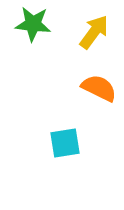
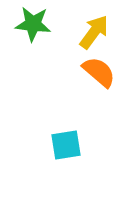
orange semicircle: moved 16 px up; rotated 15 degrees clockwise
cyan square: moved 1 px right, 2 px down
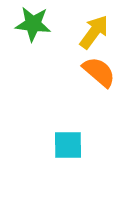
cyan square: moved 2 px right; rotated 8 degrees clockwise
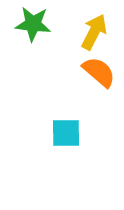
yellow arrow: rotated 9 degrees counterclockwise
cyan square: moved 2 px left, 12 px up
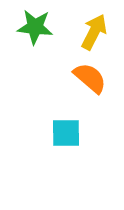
green star: moved 2 px right, 3 px down
orange semicircle: moved 9 px left, 6 px down
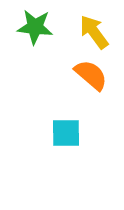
yellow arrow: rotated 63 degrees counterclockwise
orange semicircle: moved 1 px right, 3 px up
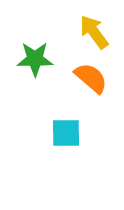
green star: moved 32 px down; rotated 6 degrees counterclockwise
orange semicircle: moved 3 px down
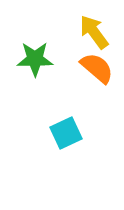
orange semicircle: moved 6 px right, 10 px up
cyan square: rotated 24 degrees counterclockwise
